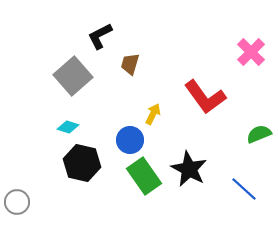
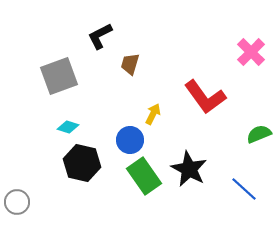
gray square: moved 14 px left; rotated 21 degrees clockwise
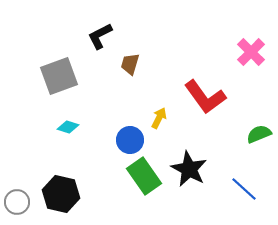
yellow arrow: moved 6 px right, 4 px down
black hexagon: moved 21 px left, 31 px down
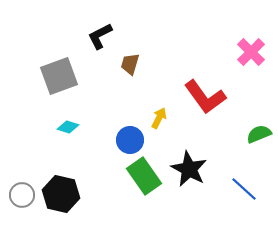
gray circle: moved 5 px right, 7 px up
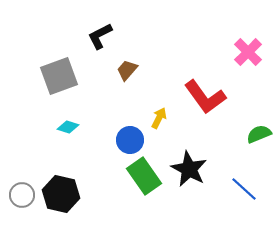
pink cross: moved 3 px left
brown trapezoid: moved 3 px left, 6 px down; rotated 25 degrees clockwise
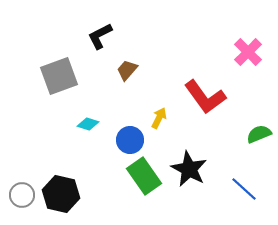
cyan diamond: moved 20 px right, 3 px up
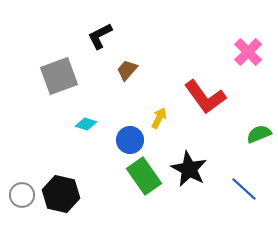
cyan diamond: moved 2 px left
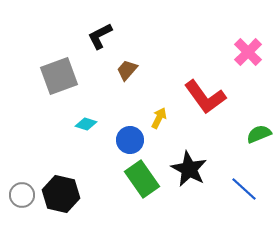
green rectangle: moved 2 px left, 3 px down
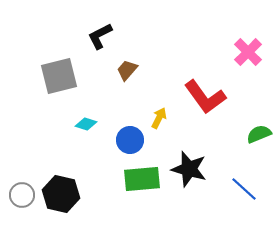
gray square: rotated 6 degrees clockwise
black star: rotated 12 degrees counterclockwise
green rectangle: rotated 60 degrees counterclockwise
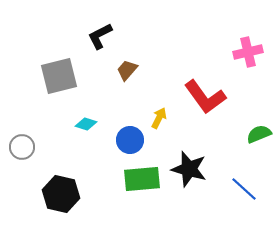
pink cross: rotated 32 degrees clockwise
gray circle: moved 48 px up
